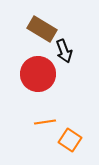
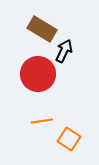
black arrow: rotated 135 degrees counterclockwise
orange line: moved 3 px left, 1 px up
orange square: moved 1 px left, 1 px up
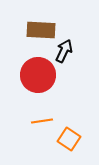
brown rectangle: moved 1 px left, 1 px down; rotated 28 degrees counterclockwise
red circle: moved 1 px down
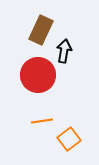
brown rectangle: rotated 68 degrees counterclockwise
black arrow: rotated 15 degrees counterclockwise
orange square: rotated 20 degrees clockwise
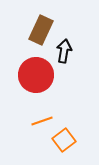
red circle: moved 2 px left
orange line: rotated 10 degrees counterclockwise
orange square: moved 5 px left, 1 px down
